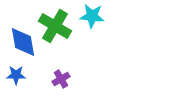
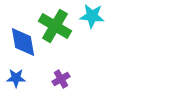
blue star: moved 3 px down
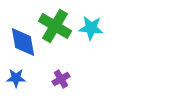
cyan star: moved 1 px left, 12 px down
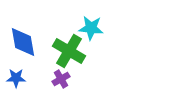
green cross: moved 14 px right, 25 px down
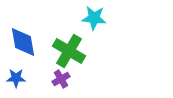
cyan star: moved 3 px right, 10 px up
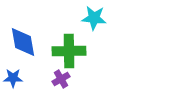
green cross: rotated 32 degrees counterclockwise
blue star: moved 3 px left
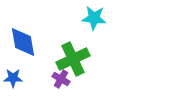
green cross: moved 4 px right, 8 px down; rotated 24 degrees counterclockwise
purple cross: rotated 30 degrees counterclockwise
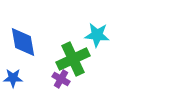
cyan star: moved 3 px right, 17 px down
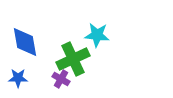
blue diamond: moved 2 px right
blue star: moved 5 px right
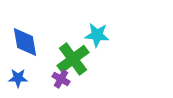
green cross: rotated 12 degrees counterclockwise
